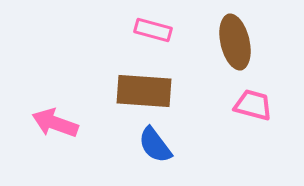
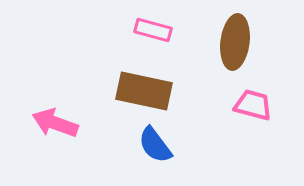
brown ellipse: rotated 20 degrees clockwise
brown rectangle: rotated 8 degrees clockwise
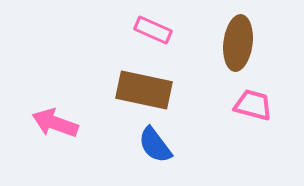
pink rectangle: rotated 9 degrees clockwise
brown ellipse: moved 3 px right, 1 px down
brown rectangle: moved 1 px up
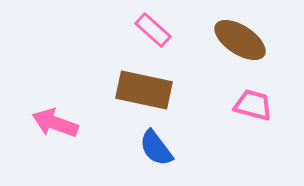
pink rectangle: rotated 18 degrees clockwise
brown ellipse: moved 2 px right, 3 px up; rotated 64 degrees counterclockwise
blue semicircle: moved 1 px right, 3 px down
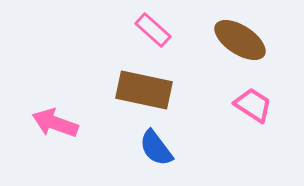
pink trapezoid: rotated 18 degrees clockwise
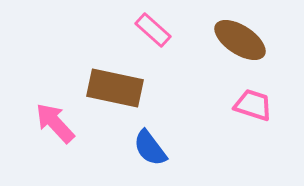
brown rectangle: moved 29 px left, 2 px up
pink trapezoid: rotated 15 degrees counterclockwise
pink arrow: rotated 27 degrees clockwise
blue semicircle: moved 6 px left
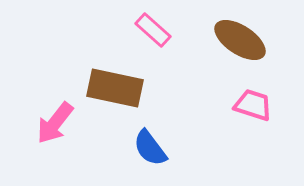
pink arrow: rotated 99 degrees counterclockwise
